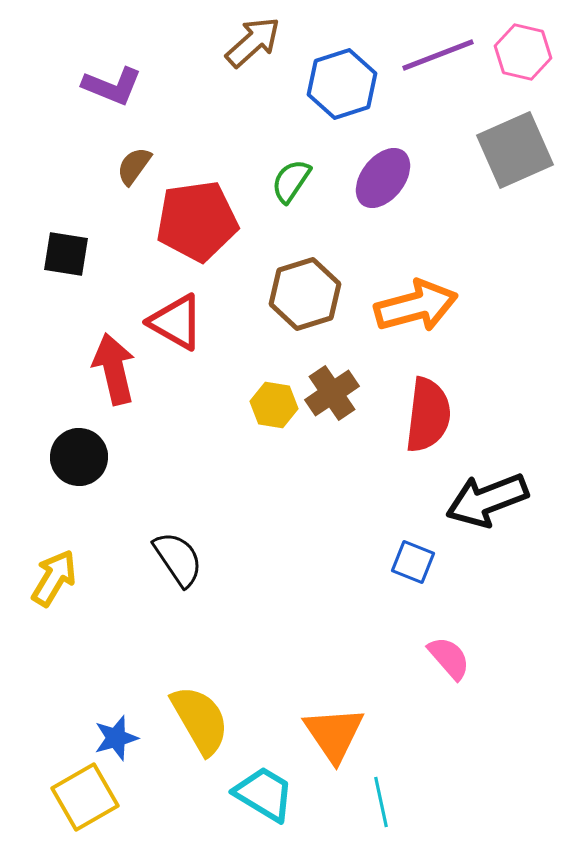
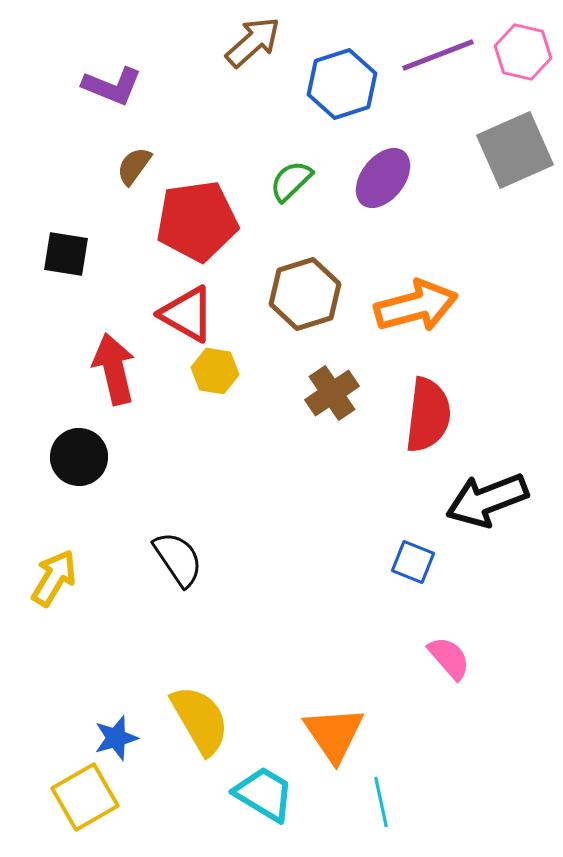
green semicircle: rotated 12 degrees clockwise
red triangle: moved 11 px right, 8 px up
yellow hexagon: moved 59 px left, 34 px up
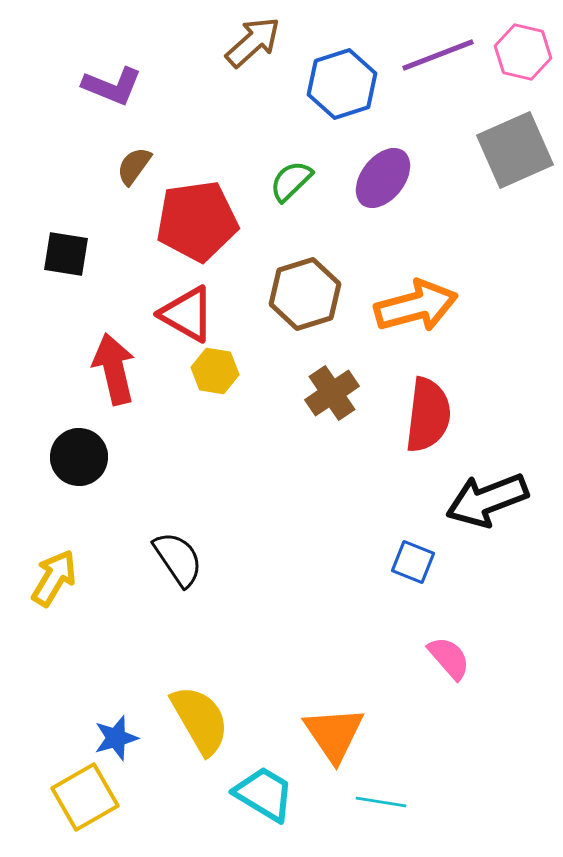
cyan line: rotated 69 degrees counterclockwise
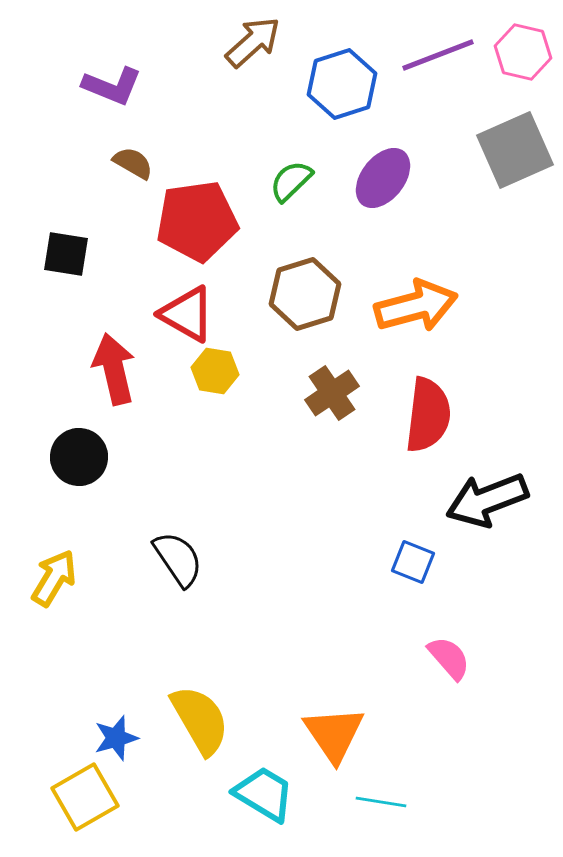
brown semicircle: moved 1 px left, 3 px up; rotated 84 degrees clockwise
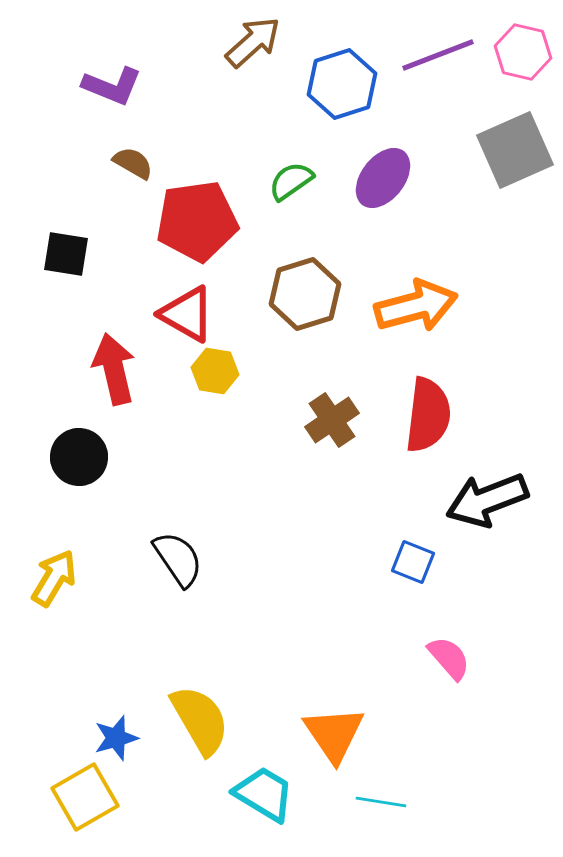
green semicircle: rotated 9 degrees clockwise
brown cross: moved 27 px down
